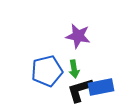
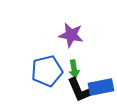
purple star: moved 7 px left, 1 px up
black L-shape: rotated 96 degrees counterclockwise
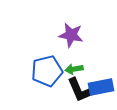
green arrow: rotated 90 degrees clockwise
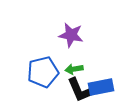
blue pentagon: moved 4 px left, 1 px down
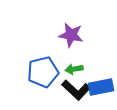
black L-shape: moved 4 px left; rotated 24 degrees counterclockwise
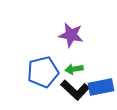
black L-shape: moved 1 px left
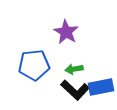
purple star: moved 5 px left, 3 px up; rotated 20 degrees clockwise
blue pentagon: moved 9 px left, 7 px up; rotated 8 degrees clockwise
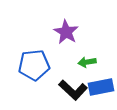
green arrow: moved 13 px right, 7 px up
black L-shape: moved 2 px left
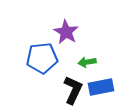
blue pentagon: moved 8 px right, 7 px up
black L-shape: rotated 108 degrees counterclockwise
